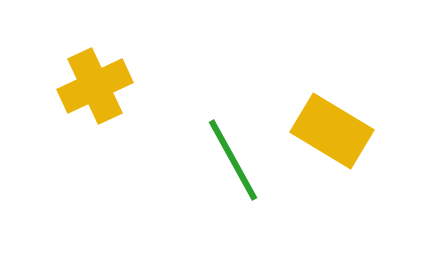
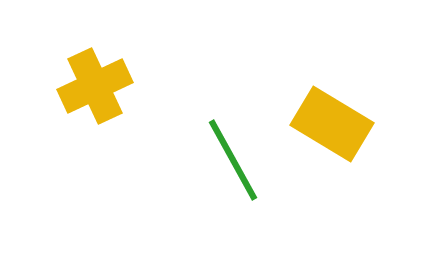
yellow rectangle: moved 7 px up
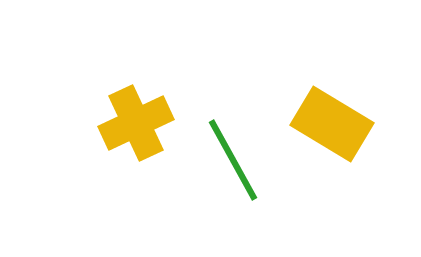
yellow cross: moved 41 px right, 37 px down
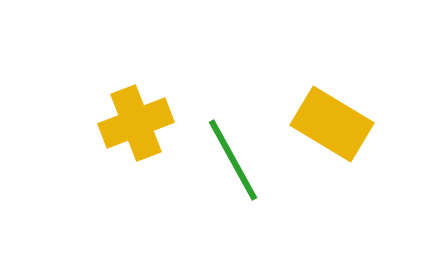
yellow cross: rotated 4 degrees clockwise
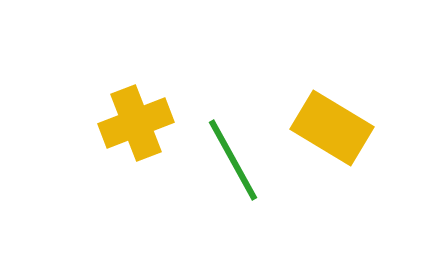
yellow rectangle: moved 4 px down
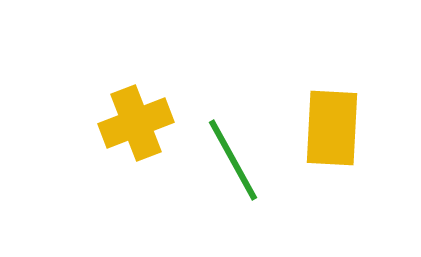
yellow rectangle: rotated 62 degrees clockwise
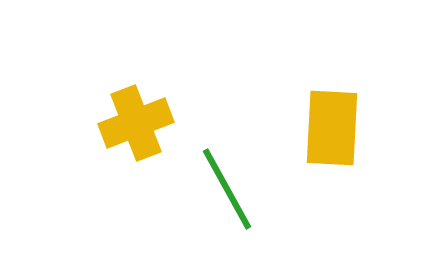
green line: moved 6 px left, 29 px down
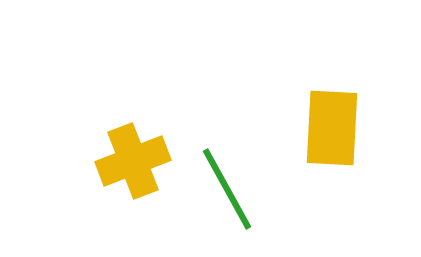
yellow cross: moved 3 px left, 38 px down
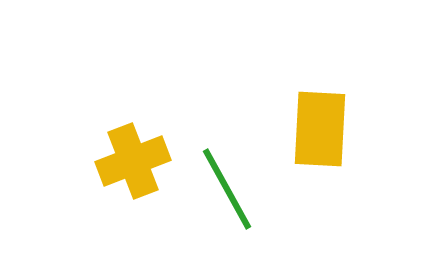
yellow rectangle: moved 12 px left, 1 px down
